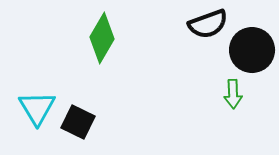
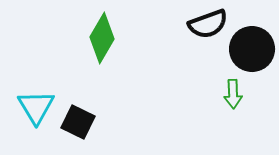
black circle: moved 1 px up
cyan triangle: moved 1 px left, 1 px up
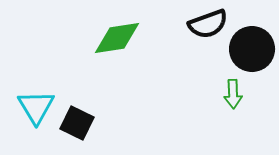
green diamond: moved 15 px right; rotated 51 degrees clockwise
black square: moved 1 px left, 1 px down
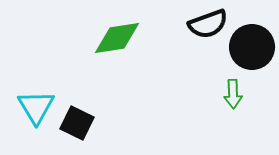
black circle: moved 2 px up
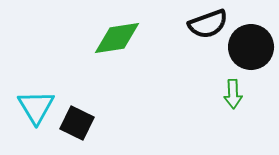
black circle: moved 1 px left
